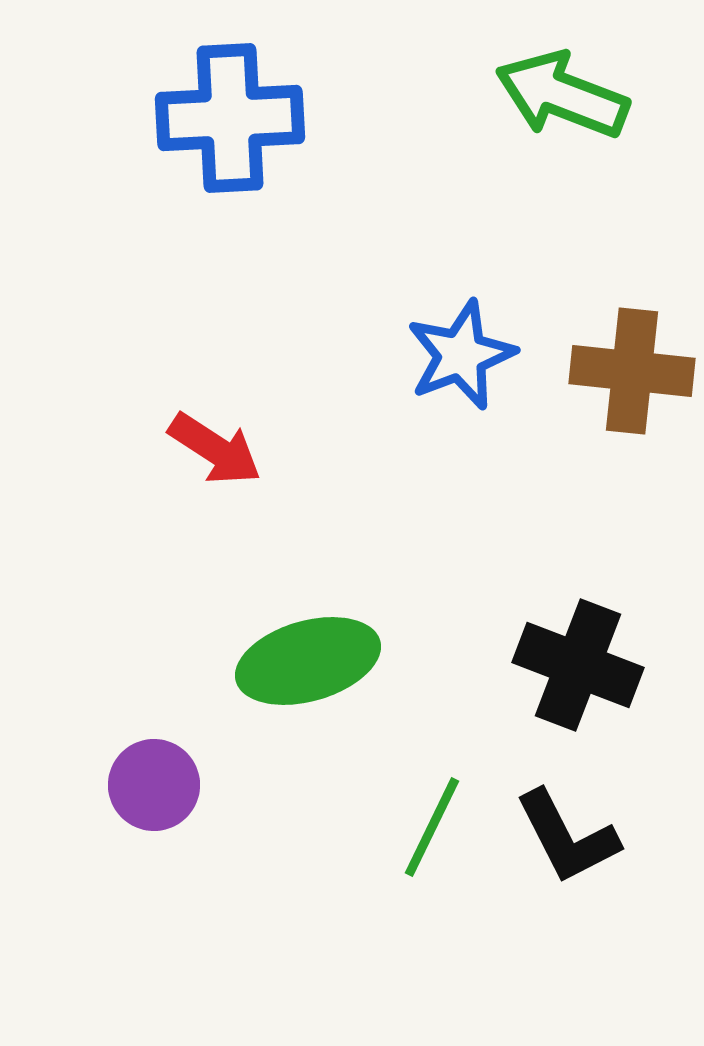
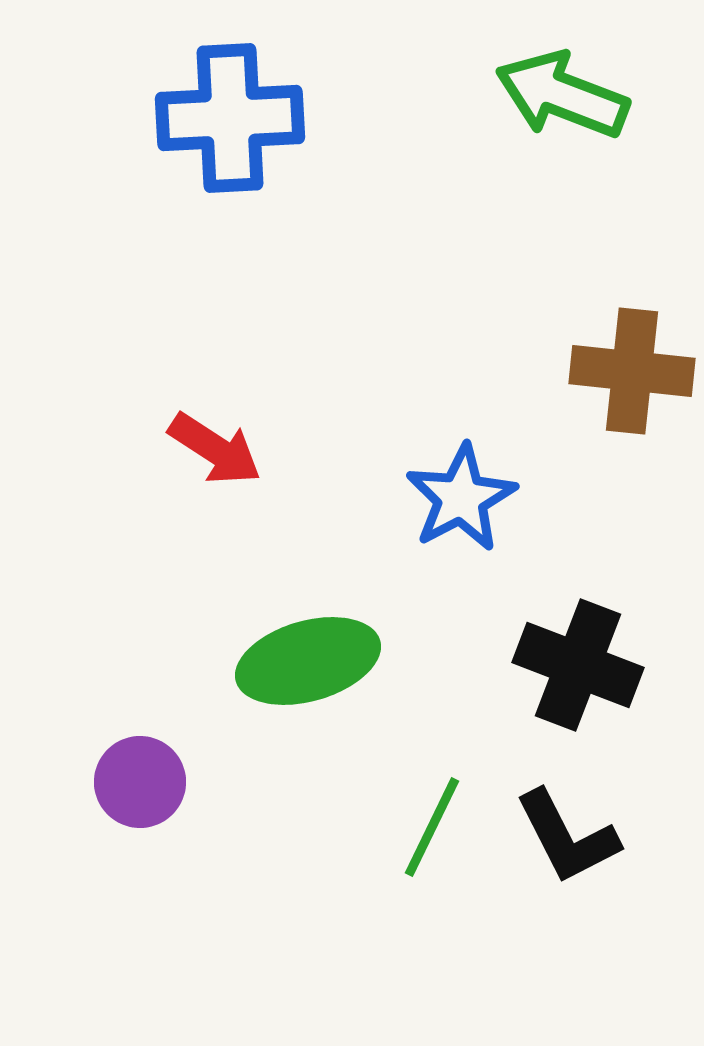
blue star: moved 143 px down; rotated 7 degrees counterclockwise
purple circle: moved 14 px left, 3 px up
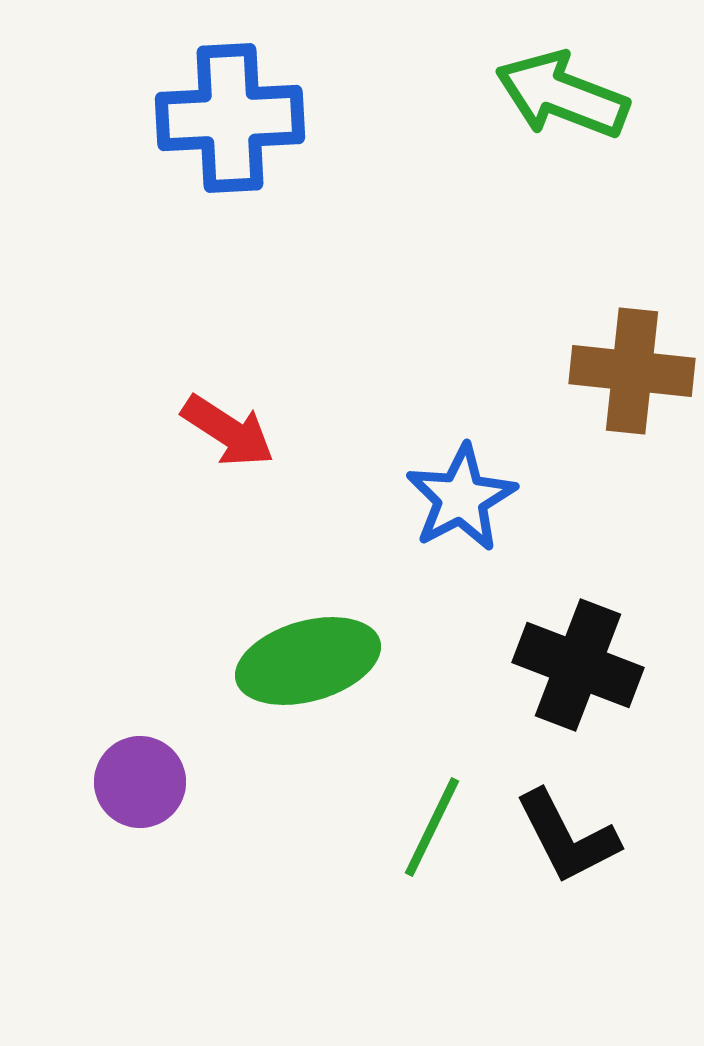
red arrow: moved 13 px right, 18 px up
